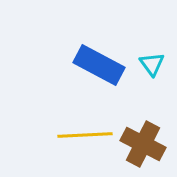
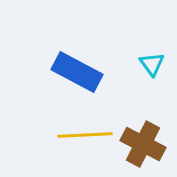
blue rectangle: moved 22 px left, 7 px down
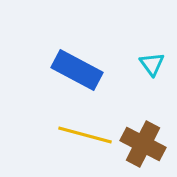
blue rectangle: moved 2 px up
yellow line: rotated 18 degrees clockwise
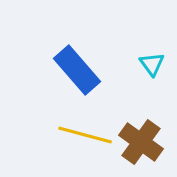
blue rectangle: rotated 21 degrees clockwise
brown cross: moved 2 px left, 2 px up; rotated 9 degrees clockwise
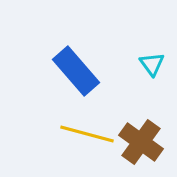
blue rectangle: moved 1 px left, 1 px down
yellow line: moved 2 px right, 1 px up
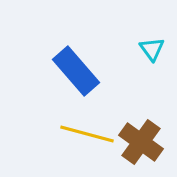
cyan triangle: moved 15 px up
